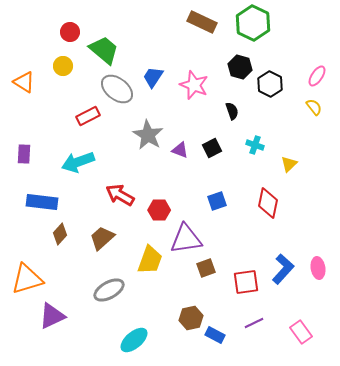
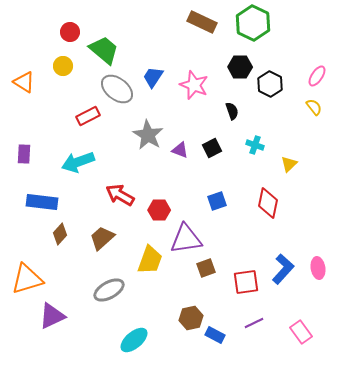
black hexagon at (240, 67): rotated 15 degrees counterclockwise
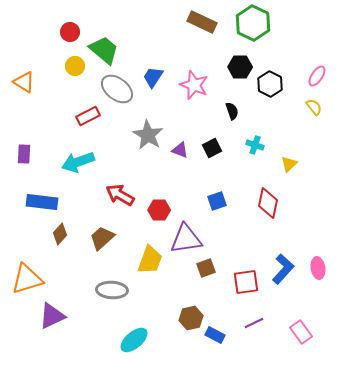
yellow circle at (63, 66): moved 12 px right
gray ellipse at (109, 290): moved 3 px right; rotated 32 degrees clockwise
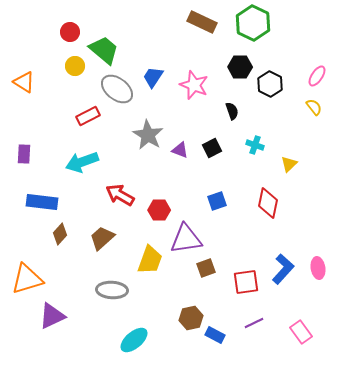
cyan arrow at (78, 162): moved 4 px right
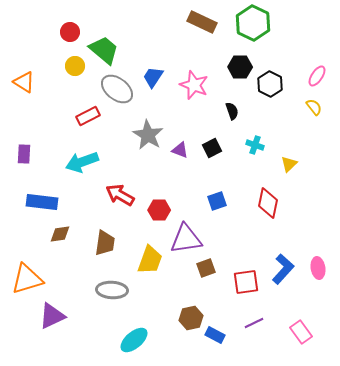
brown diamond at (60, 234): rotated 40 degrees clockwise
brown trapezoid at (102, 238): moved 3 px right, 5 px down; rotated 140 degrees clockwise
